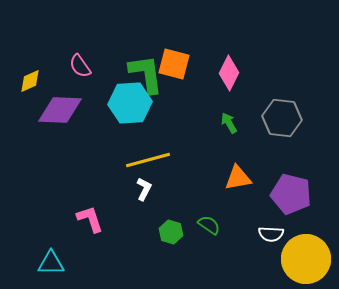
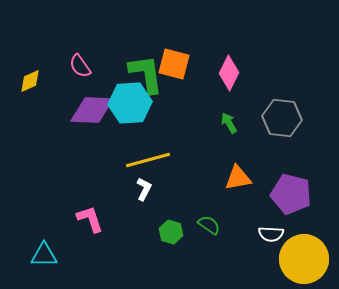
purple diamond: moved 32 px right
yellow circle: moved 2 px left
cyan triangle: moved 7 px left, 8 px up
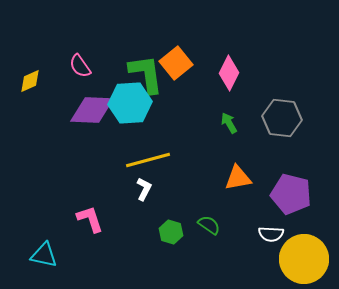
orange square: moved 2 px right, 1 px up; rotated 36 degrees clockwise
cyan triangle: rotated 12 degrees clockwise
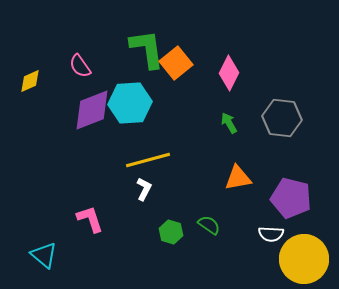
green L-shape: moved 1 px right, 25 px up
purple diamond: rotated 24 degrees counterclockwise
purple pentagon: moved 4 px down
cyan triangle: rotated 28 degrees clockwise
